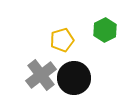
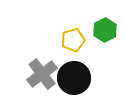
yellow pentagon: moved 11 px right
gray cross: moved 1 px right, 1 px up
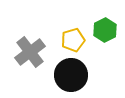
gray cross: moved 12 px left, 22 px up
black circle: moved 3 px left, 3 px up
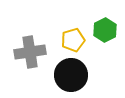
gray cross: rotated 28 degrees clockwise
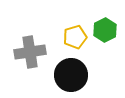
yellow pentagon: moved 2 px right, 3 px up
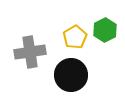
yellow pentagon: rotated 15 degrees counterclockwise
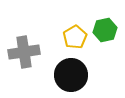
green hexagon: rotated 15 degrees clockwise
gray cross: moved 6 px left
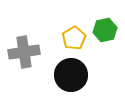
yellow pentagon: moved 1 px left, 1 px down
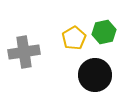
green hexagon: moved 1 px left, 2 px down
black circle: moved 24 px right
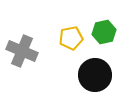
yellow pentagon: moved 3 px left; rotated 20 degrees clockwise
gray cross: moved 2 px left, 1 px up; rotated 32 degrees clockwise
